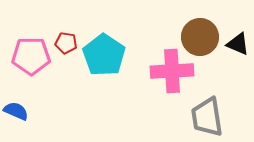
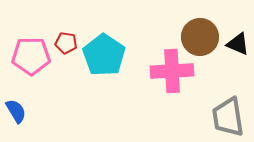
blue semicircle: rotated 35 degrees clockwise
gray trapezoid: moved 21 px right
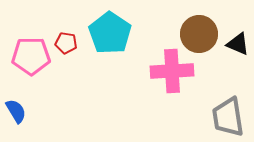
brown circle: moved 1 px left, 3 px up
cyan pentagon: moved 6 px right, 22 px up
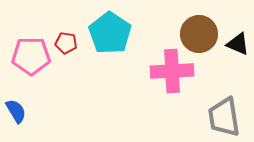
gray trapezoid: moved 4 px left
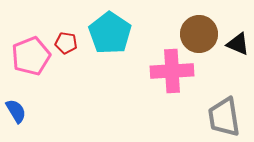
pink pentagon: rotated 21 degrees counterclockwise
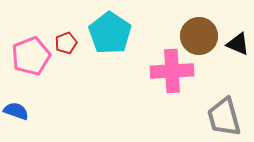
brown circle: moved 2 px down
red pentagon: rotated 30 degrees counterclockwise
blue semicircle: rotated 40 degrees counterclockwise
gray trapezoid: rotated 6 degrees counterclockwise
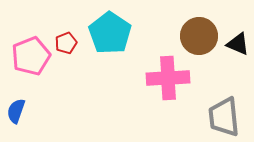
pink cross: moved 4 px left, 7 px down
blue semicircle: rotated 90 degrees counterclockwise
gray trapezoid: rotated 9 degrees clockwise
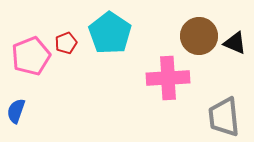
black triangle: moved 3 px left, 1 px up
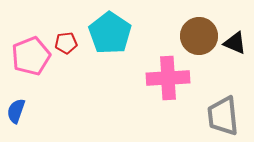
red pentagon: rotated 15 degrees clockwise
gray trapezoid: moved 1 px left, 1 px up
